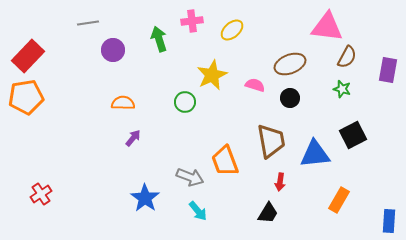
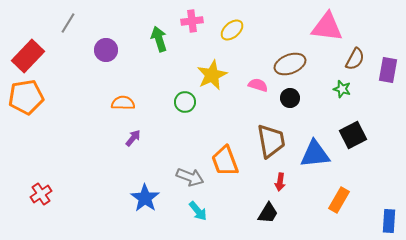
gray line: moved 20 px left; rotated 50 degrees counterclockwise
purple circle: moved 7 px left
brown semicircle: moved 8 px right, 2 px down
pink semicircle: moved 3 px right
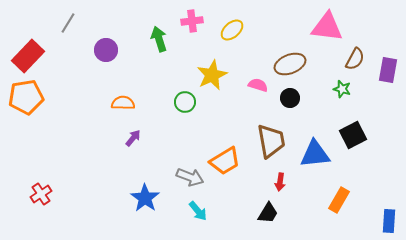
orange trapezoid: rotated 100 degrees counterclockwise
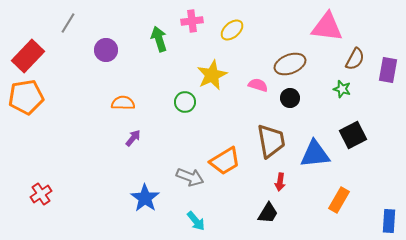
cyan arrow: moved 2 px left, 10 px down
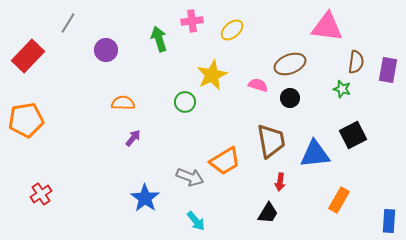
brown semicircle: moved 1 px right, 3 px down; rotated 20 degrees counterclockwise
orange pentagon: moved 23 px down
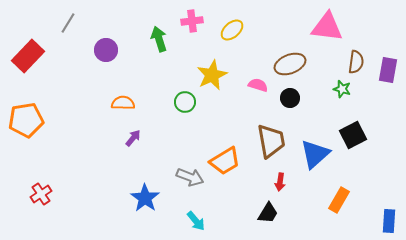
blue triangle: rotated 36 degrees counterclockwise
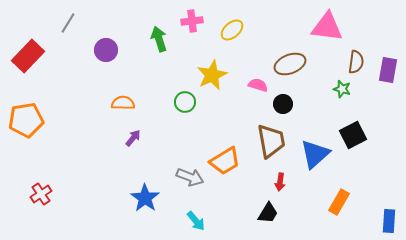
black circle: moved 7 px left, 6 px down
orange rectangle: moved 2 px down
